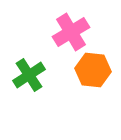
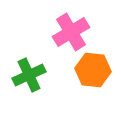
green cross: rotated 8 degrees clockwise
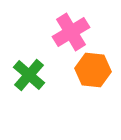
green cross: rotated 24 degrees counterclockwise
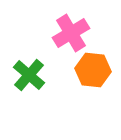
pink cross: moved 1 px down
